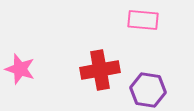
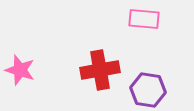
pink rectangle: moved 1 px right, 1 px up
pink star: moved 1 px down
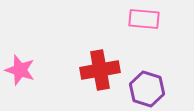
purple hexagon: moved 1 px left, 1 px up; rotated 8 degrees clockwise
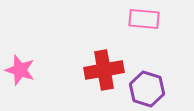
red cross: moved 4 px right
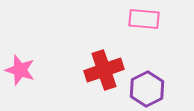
red cross: rotated 9 degrees counterclockwise
purple hexagon: rotated 16 degrees clockwise
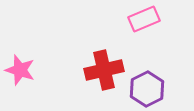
pink rectangle: rotated 28 degrees counterclockwise
red cross: rotated 6 degrees clockwise
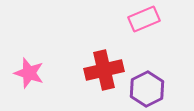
pink star: moved 9 px right, 3 px down
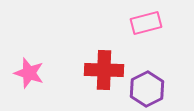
pink rectangle: moved 2 px right, 4 px down; rotated 8 degrees clockwise
red cross: rotated 15 degrees clockwise
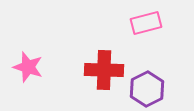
pink star: moved 1 px left, 6 px up
